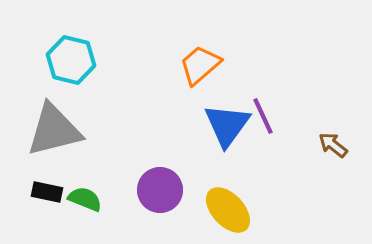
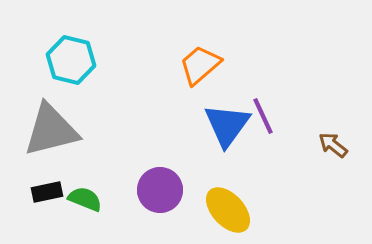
gray triangle: moved 3 px left
black rectangle: rotated 24 degrees counterclockwise
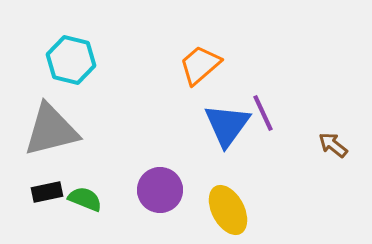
purple line: moved 3 px up
yellow ellipse: rotated 15 degrees clockwise
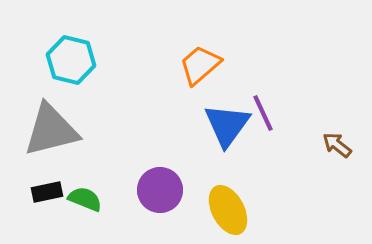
brown arrow: moved 4 px right
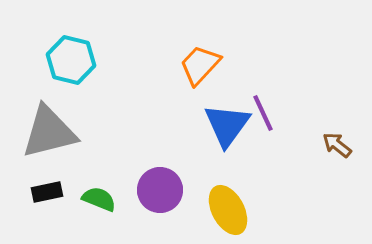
orange trapezoid: rotated 6 degrees counterclockwise
gray triangle: moved 2 px left, 2 px down
green semicircle: moved 14 px right
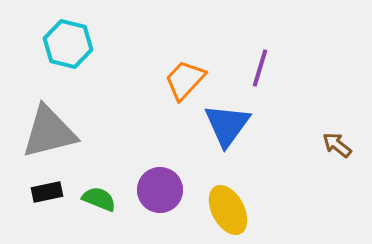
cyan hexagon: moved 3 px left, 16 px up
orange trapezoid: moved 15 px left, 15 px down
purple line: moved 3 px left, 45 px up; rotated 42 degrees clockwise
